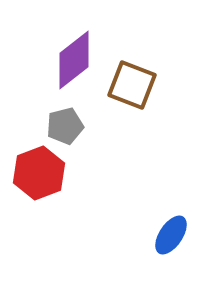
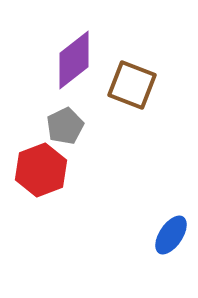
gray pentagon: rotated 12 degrees counterclockwise
red hexagon: moved 2 px right, 3 px up
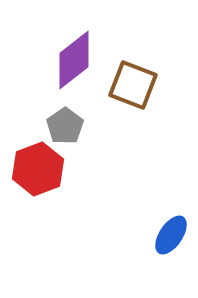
brown square: moved 1 px right
gray pentagon: rotated 9 degrees counterclockwise
red hexagon: moved 3 px left, 1 px up
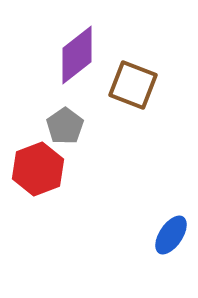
purple diamond: moved 3 px right, 5 px up
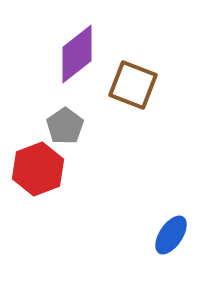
purple diamond: moved 1 px up
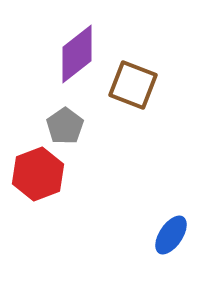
red hexagon: moved 5 px down
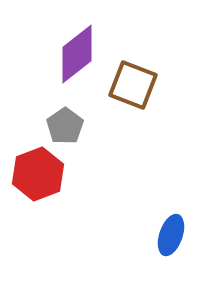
blue ellipse: rotated 15 degrees counterclockwise
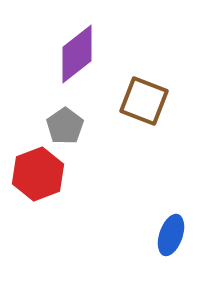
brown square: moved 11 px right, 16 px down
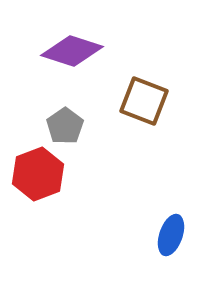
purple diamond: moved 5 px left, 3 px up; rotated 56 degrees clockwise
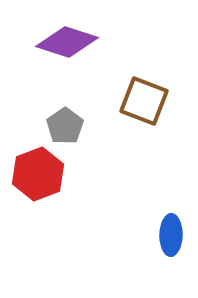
purple diamond: moved 5 px left, 9 px up
blue ellipse: rotated 18 degrees counterclockwise
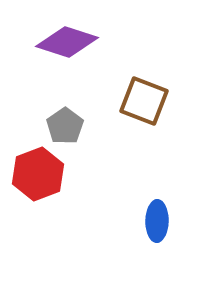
blue ellipse: moved 14 px left, 14 px up
